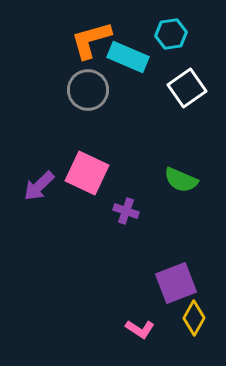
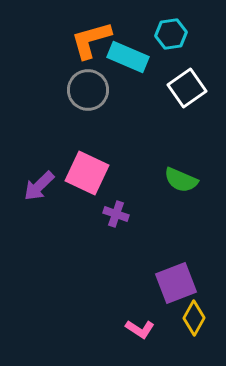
purple cross: moved 10 px left, 3 px down
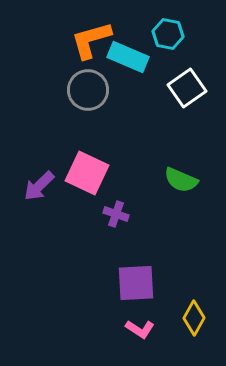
cyan hexagon: moved 3 px left; rotated 20 degrees clockwise
purple square: moved 40 px left; rotated 18 degrees clockwise
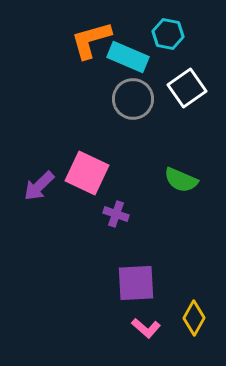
gray circle: moved 45 px right, 9 px down
pink L-shape: moved 6 px right, 1 px up; rotated 8 degrees clockwise
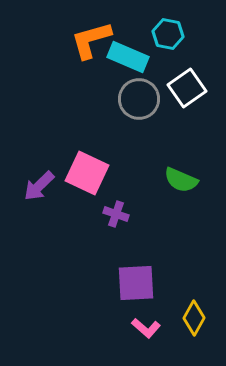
gray circle: moved 6 px right
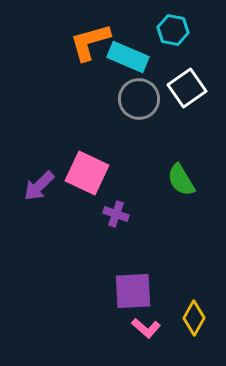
cyan hexagon: moved 5 px right, 4 px up
orange L-shape: moved 1 px left, 2 px down
green semicircle: rotated 36 degrees clockwise
purple square: moved 3 px left, 8 px down
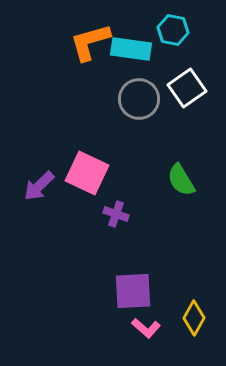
cyan rectangle: moved 3 px right, 8 px up; rotated 15 degrees counterclockwise
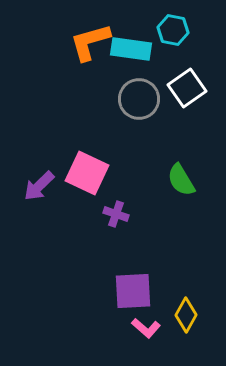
yellow diamond: moved 8 px left, 3 px up
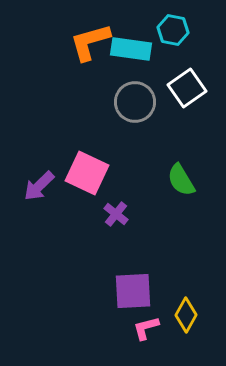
gray circle: moved 4 px left, 3 px down
purple cross: rotated 20 degrees clockwise
pink L-shape: rotated 124 degrees clockwise
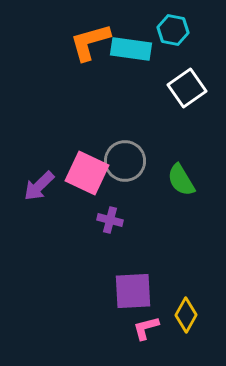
gray circle: moved 10 px left, 59 px down
purple cross: moved 6 px left, 6 px down; rotated 25 degrees counterclockwise
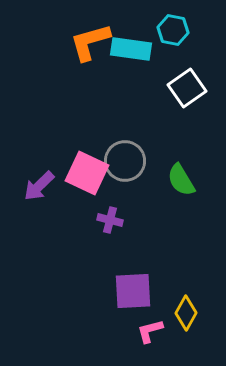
yellow diamond: moved 2 px up
pink L-shape: moved 4 px right, 3 px down
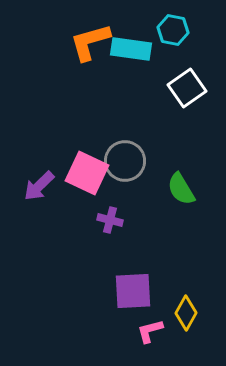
green semicircle: moved 9 px down
